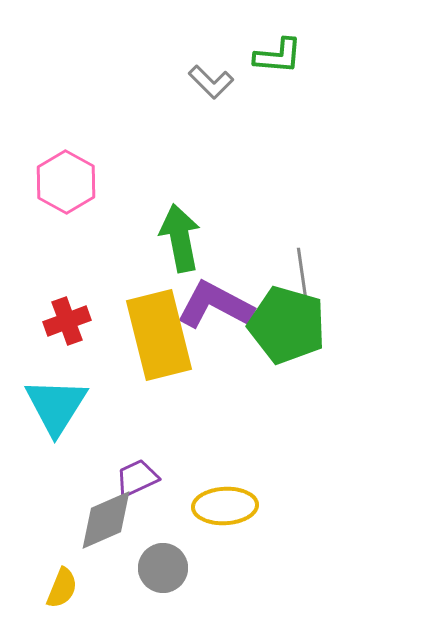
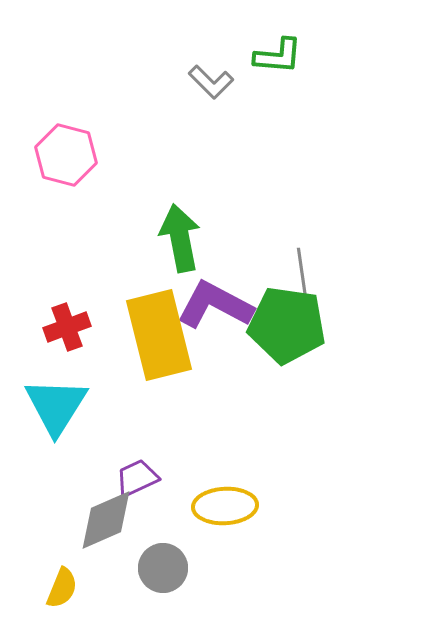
pink hexagon: moved 27 px up; rotated 14 degrees counterclockwise
red cross: moved 6 px down
green pentagon: rotated 8 degrees counterclockwise
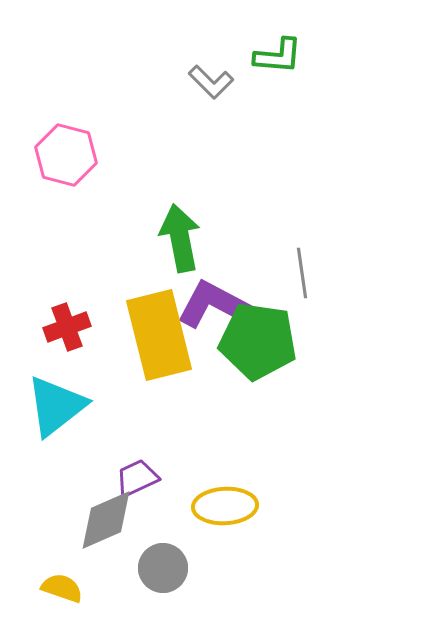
green pentagon: moved 29 px left, 16 px down
cyan triangle: rotated 20 degrees clockwise
yellow semicircle: rotated 93 degrees counterclockwise
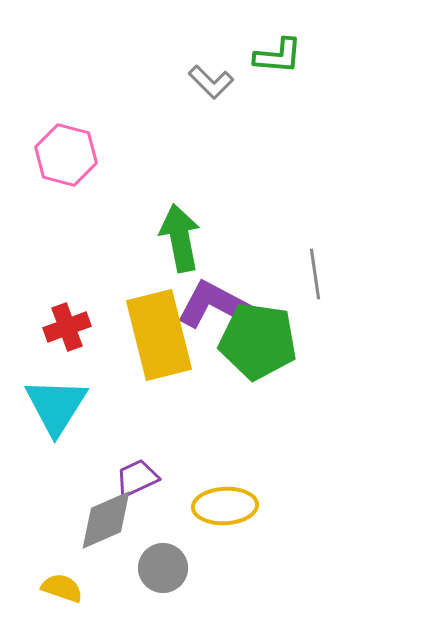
gray line: moved 13 px right, 1 px down
cyan triangle: rotated 20 degrees counterclockwise
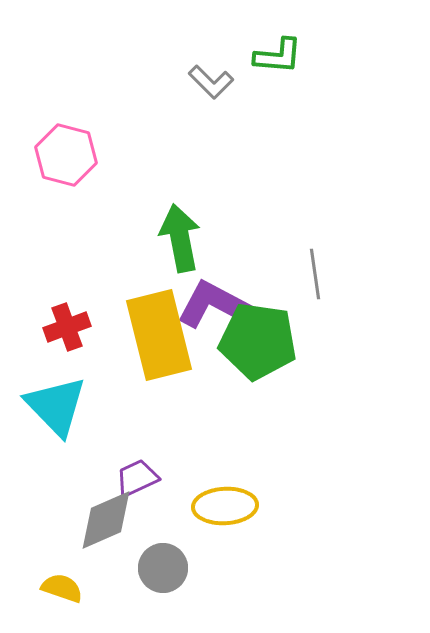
cyan triangle: rotated 16 degrees counterclockwise
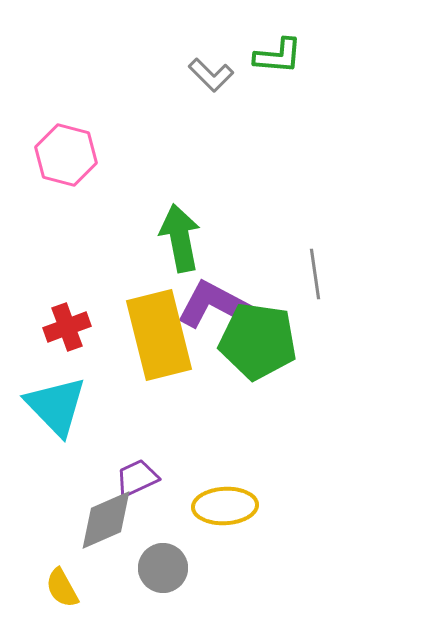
gray L-shape: moved 7 px up
yellow semicircle: rotated 138 degrees counterclockwise
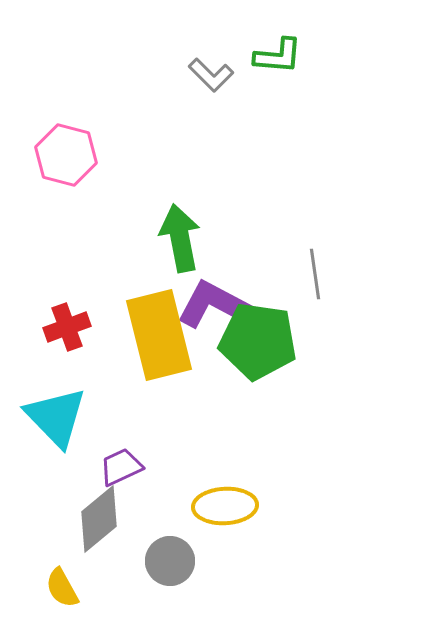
cyan triangle: moved 11 px down
purple trapezoid: moved 16 px left, 11 px up
gray diamond: moved 7 px left, 1 px up; rotated 16 degrees counterclockwise
gray circle: moved 7 px right, 7 px up
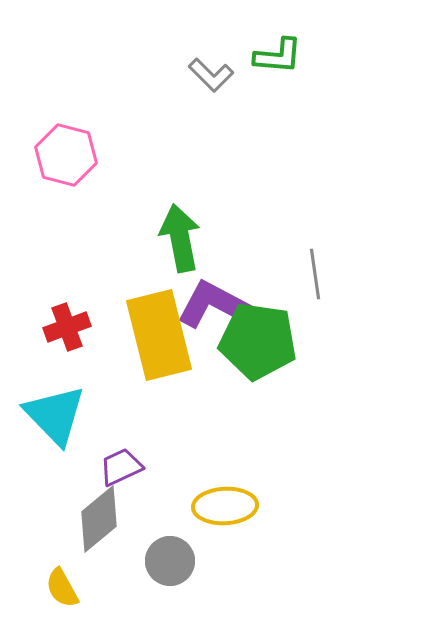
cyan triangle: moved 1 px left, 2 px up
